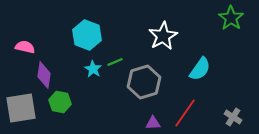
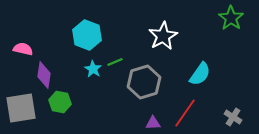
pink semicircle: moved 2 px left, 2 px down
cyan semicircle: moved 5 px down
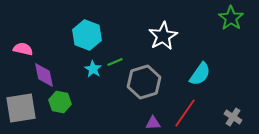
purple diamond: rotated 20 degrees counterclockwise
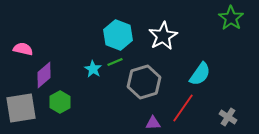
cyan hexagon: moved 31 px right
purple diamond: rotated 60 degrees clockwise
green hexagon: rotated 20 degrees clockwise
red line: moved 2 px left, 5 px up
gray cross: moved 5 px left
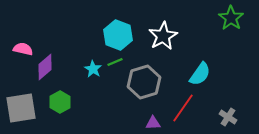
purple diamond: moved 1 px right, 8 px up
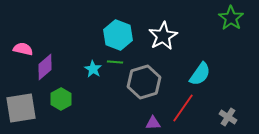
green line: rotated 28 degrees clockwise
green hexagon: moved 1 px right, 3 px up
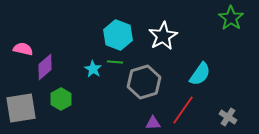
red line: moved 2 px down
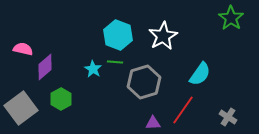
gray square: rotated 28 degrees counterclockwise
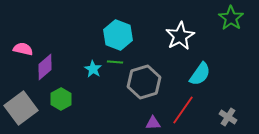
white star: moved 17 px right
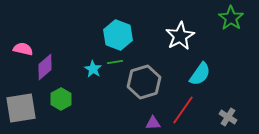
green line: rotated 14 degrees counterclockwise
gray square: rotated 28 degrees clockwise
